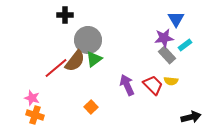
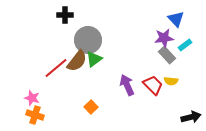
blue triangle: rotated 12 degrees counterclockwise
brown semicircle: moved 2 px right
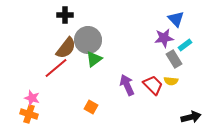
gray rectangle: moved 7 px right, 4 px down; rotated 12 degrees clockwise
brown semicircle: moved 11 px left, 13 px up
orange square: rotated 16 degrees counterclockwise
orange cross: moved 6 px left, 1 px up
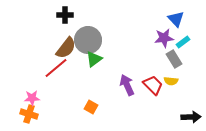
cyan rectangle: moved 2 px left, 3 px up
pink star: rotated 21 degrees counterclockwise
black arrow: rotated 12 degrees clockwise
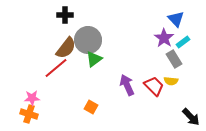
purple star: rotated 30 degrees counterclockwise
red trapezoid: moved 1 px right, 1 px down
black arrow: rotated 48 degrees clockwise
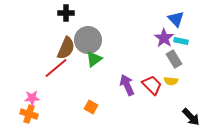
black cross: moved 1 px right, 2 px up
cyan rectangle: moved 2 px left, 1 px up; rotated 48 degrees clockwise
brown semicircle: rotated 15 degrees counterclockwise
red trapezoid: moved 2 px left, 1 px up
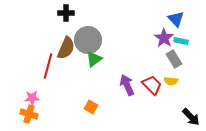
red line: moved 8 px left, 2 px up; rotated 35 degrees counterclockwise
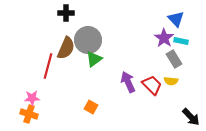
purple arrow: moved 1 px right, 3 px up
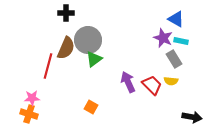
blue triangle: rotated 18 degrees counterclockwise
purple star: moved 1 px left; rotated 12 degrees counterclockwise
black arrow: moved 1 px right; rotated 36 degrees counterclockwise
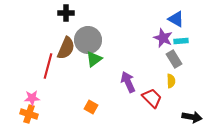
cyan rectangle: rotated 16 degrees counterclockwise
yellow semicircle: rotated 96 degrees counterclockwise
red trapezoid: moved 13 px down
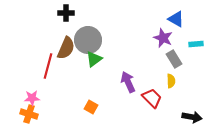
cyan rectangle: moved 15 px right, 3 px down
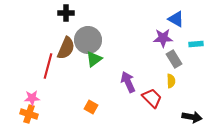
purple star: rotated 24 degrees counterclockwise
